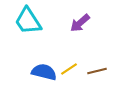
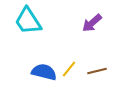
purple arrow: moved 12 px right
yellow line: rotated 18 degrees counterclockwise
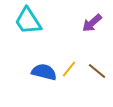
brown line: rotated 54 degrees clockwise
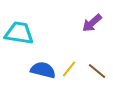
cyan trapezoid: moved 9 px left, 12 px down; rotated 132 degrees clockwise
blue semicircle: moved 1 px left, 2 px up
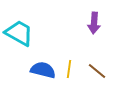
purple arrow: moved 2 px right; rotated 45 degrees counterclockwise
cyan trapezoid: rotated 20 degrees clockwise
yellow line: rotated 30 degrees counterclockwise
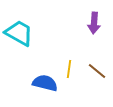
blue semicircle: moved 2 px right, 13 px down
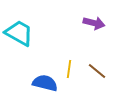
purple arrow: rotated 80 degrees counterclockwise
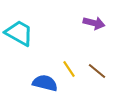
yellow line: rotated 42 degrees counterclockwise
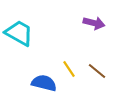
blue semicircle: moved 1 px left
